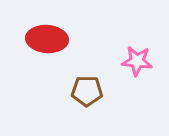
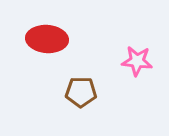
brown pentagon: moved 6 px left, 1 px down
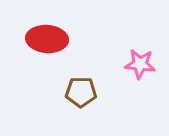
pink star: moved 3 px right, 3 px down
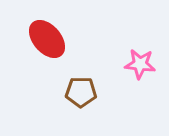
red ellipse: rotated 45 degrees clockwise
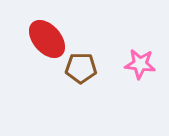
brown pentagon: moved 24 px up
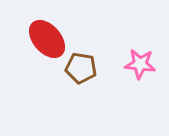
brown pentagon: rotated 8 degrees clockwise
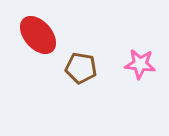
red ellipse: moved 9 px left, 4 px up
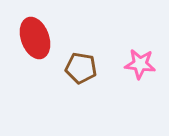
red ellipse: moved 3 px left, 3 px down; rotated 21 degrees clockwise
